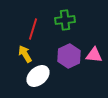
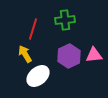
pink triangle: rotated 12 degrees counterclockwise
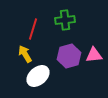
purple hexagon: rotated 10 degrees clockwise
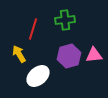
yellow arrow: moved 6 px left
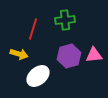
yellow arrow: rotated 138 degrees clockwise
